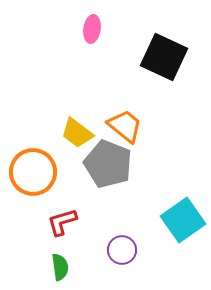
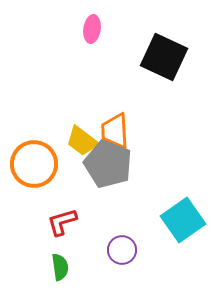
orange trapezoid: moved 10 px left, 5 px down; rotated 132 degrees counterclockwise
yellow trapezoid: moved 5 px right, 8 px down
orange circle: moved 1 px right, 8 px up
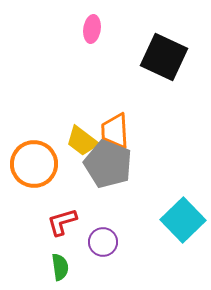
cyan square: rotated 9 degrees counterclockwise
purple circle: moved 19 px left, 8 px up
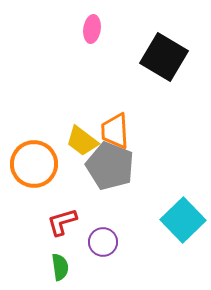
black square: rotated 6 degrees clockwise
gray pentagon: moved 2 px right, 2 px down
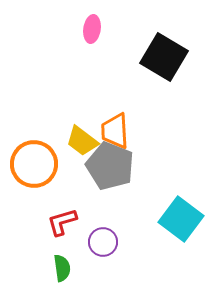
cyan square: moved 2 px left, 1 px up; rotated 9 degrees counterclockwise
green semicircle: moved 2 px right, 1 px down
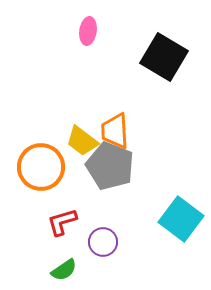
pink ellipse: moved 4 px left, 2 px down
orange circle: moved 7 px right, 3 px down
green semicircle: moved 2 px right, 2 px down; rotated 64 degrees clockwise
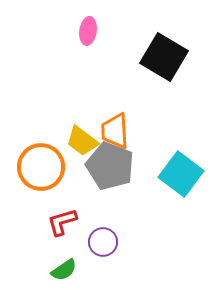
cyan square: moved 45 px up
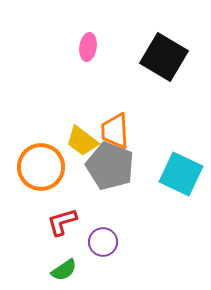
pink ellipse: moved 16 px down
cyan square: rotated 12 degrees counterclockwise
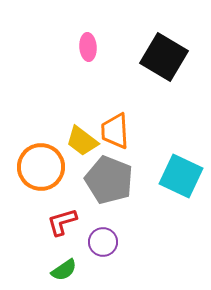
pink ellipse: rotated 12 degrees counterclockwise
gray pentagon: moved 1 px left, 14 px down
cyan square: moved 2 px down
